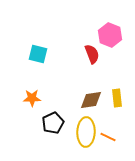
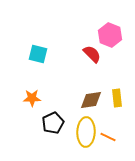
red semicircle: rotated 24 degrees counterclockwise
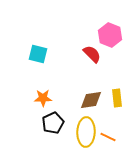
orange star: moved 11 px right
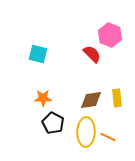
black pentagon: rotated 20 degrees counterclockwise
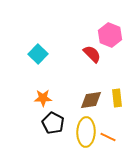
cyan square: rotated 30 degrees clockwise
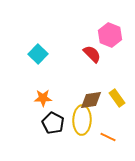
yellow rectangle: rotated 30 degrees counterclockwise
yellow ellipse: moved 4 px left, 12 px up
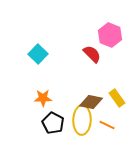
brown diamond: moved 2 px down; rotated 20 degrees clockwise
orange line: moved 1 px left, 12 px up
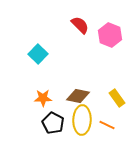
red semicircle: moved 12 px left, 29 px up
brown diamond: moved 13 px left, 6 px up
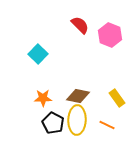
yellow ellipse: moved 5 px left
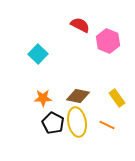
red semicircle: rotated 18 degrees counterclockwise
pink hexagon: moved 2 px left, 6 px down
yellow ellipse: moved 2 px down; rotated 12 degrees counterclockwise
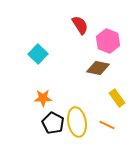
red semicircle: rotated 30 degrees clockwise
brown diamond: moved 20 px right, 28 px up
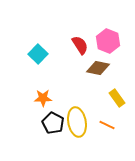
red semicircle: moved 20 px down
